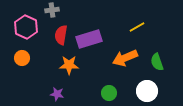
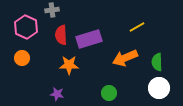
red semicircle: rotated 12 degrees counterclockwise
green semicircle: rotated 18 degrees clockwise
white circle: moved 12 px right, 3 px up
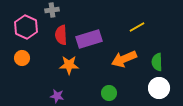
orange arrow: moved 1 px left, 1 px down
purple star: moved 2 px down
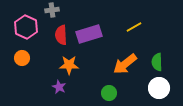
yellow line: moved 3 px left
purple rectangle: moved 5 px up
orange arrow: moved 1 px right, 5 px down; rotated 15 degrees counterclockwise
purple star: moved 2 px right, 9 px up; rotated 16 degrees clockwise
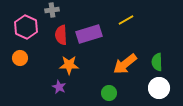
yellow line: moved 8 px left, 7 px up
orange circle: moved 2 px left
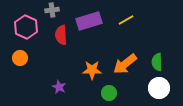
purple rectangle: moved 13 px up
orange star: moved 23 px right, 5 px down
